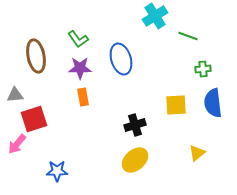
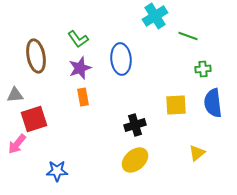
blue ellipse: rotated 12 degrees clockwise
purple star: rotated 20 degrees counterclockwise
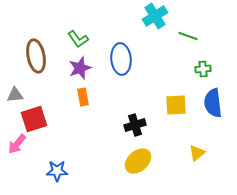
yellow ellipse: moved 3 px right, 1 px down
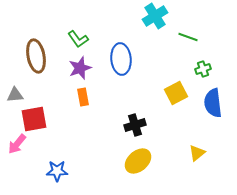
green line: moved 1 px down
green cross: rotated 14 degrees counterclockwise
yellow square: moved 12 px up; rotated 25 degrees counterclockwise
red square: rotated 8 degrees clockwise
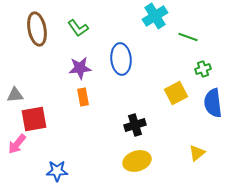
green L-shape: moved 11 px up
brown ellipse: moved 1 px right, 27 px up
purple star: rotated 15 degrees clockwise
yellow ellipse: moved 1 px left; rotated 24 degrees clockwise
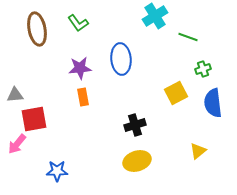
green L-shape: moved 5 px up
yellow triangle: moved 1 px right, 2 px up
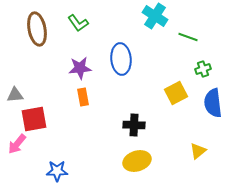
cyan cross: rotated 25 degrees counterclockwise
black cross: moved 1 px left; rotated 20 degrees clockwise
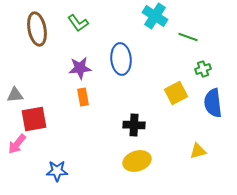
yellow triangle: rotated 24 degrees clockwise
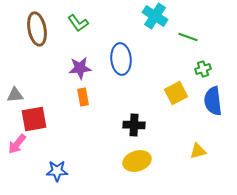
blue semicircle: moved 2 px up
